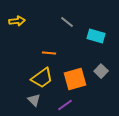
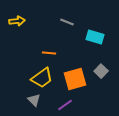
gray line: rotated 16 degrees counterclockwise
cyan rectangle: moved 1 px left, 1 px down
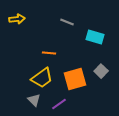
yellow arrow: moved 2 px up
purple line: moved 6 px left, 1 px up
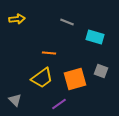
gray square: rotated 24 degrees counterclockwise
gray triangle: moved 19 px left
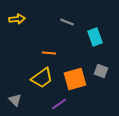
cyan rectangle: rotated 54 degrees clockwise
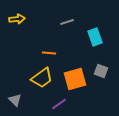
gray line: rotated 40 degrees counterclockwise
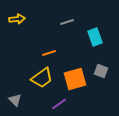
orange line: rotated 24 degrees counterclockwise
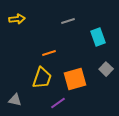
gray line: moved 1 px right, 1 px up
cyan rectangle: moved 3 px right
gray square: moved 5 px right, 2 px up; rotated 24 degrees clockwise
yellow trapezoid: rotated 35 degrees counterclockwise
gray triangle: rotated 32 degrees counterclockwise
purple line: moved 1 px left, 1 px up
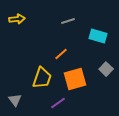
cyan rectangle: moved 1 px up; rotated 54 degrees counterclockwise
orange line: moved 12 px right, 1 px down; rotated 24 degrees counterclockwise
gray triangle: rotated 40 degrees clockwise
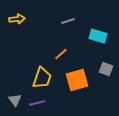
gray square: rotated 24 degrees counterclockwise
orange square: moved 2 px right, 1 px down
purple line: moved 21 px left; rotated 21 degrees clockwise
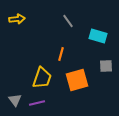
gray line: rotated 72 degrees clockwise
orange line: rotated 32 degrees counterclockwise
gray square: moved 3 px up; rotated 24 degrees counterclockwise
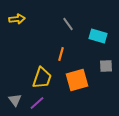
gray line: moved 3 px down
purple line: rotated 28 degrees counterclockwise
